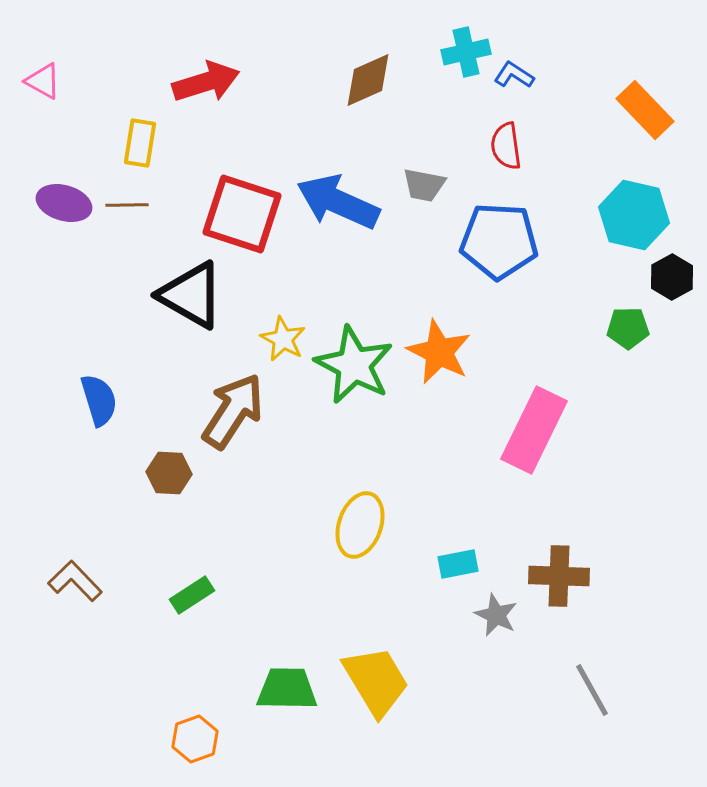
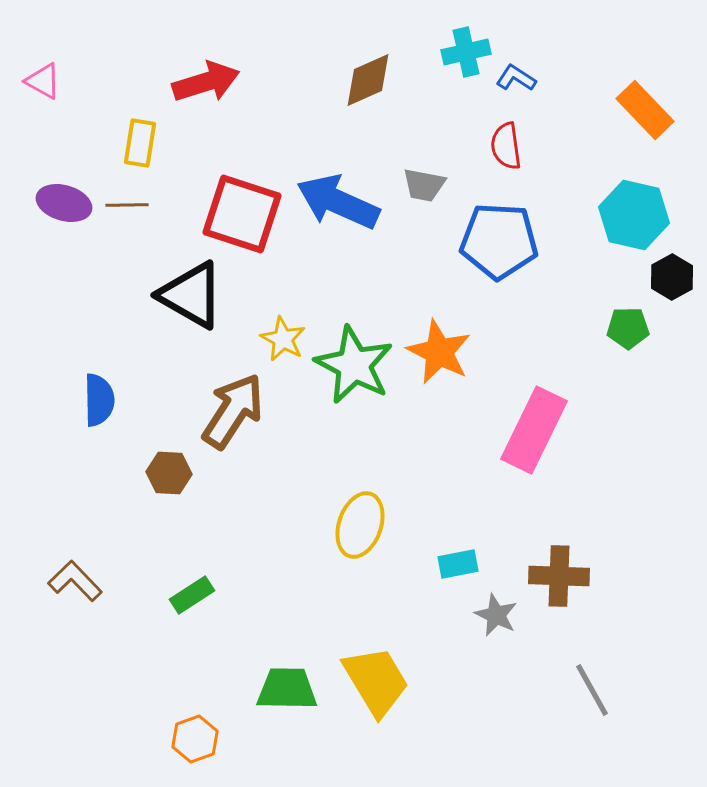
blue L-shape: moved 2 px right, 3 px down
blue semicircle: rotated 16 degrees clockwise
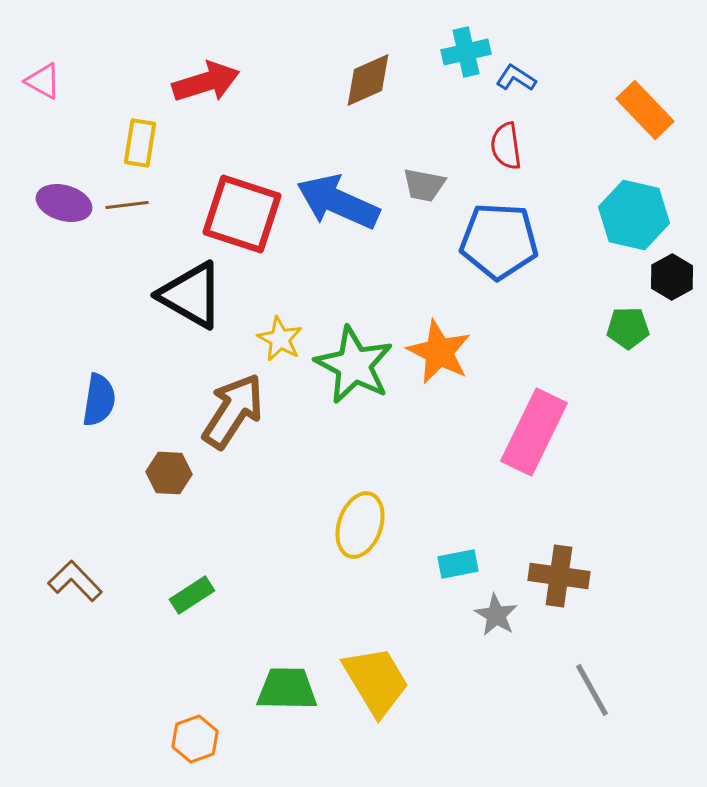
brown line: rotated 6 degrees counterclockwise
yellow star: moved 3 px left
blue semicircle: rotated 10 degrees clockwise
pink rectangle: moved 2 px down
brown cross: rotated 6 degrees clockwise
gray star: rotated 6 degrees clockwise
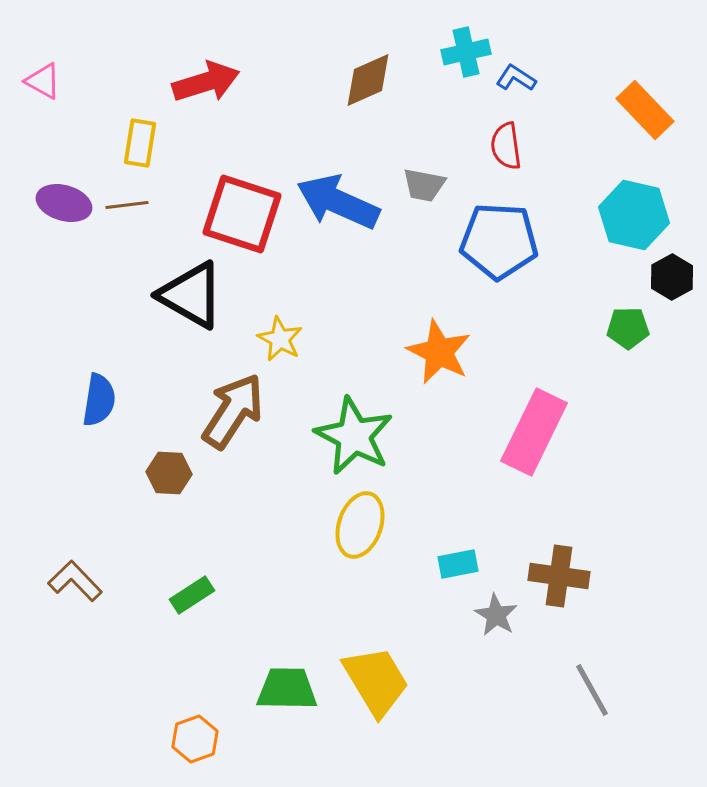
green star: moved 71 px down
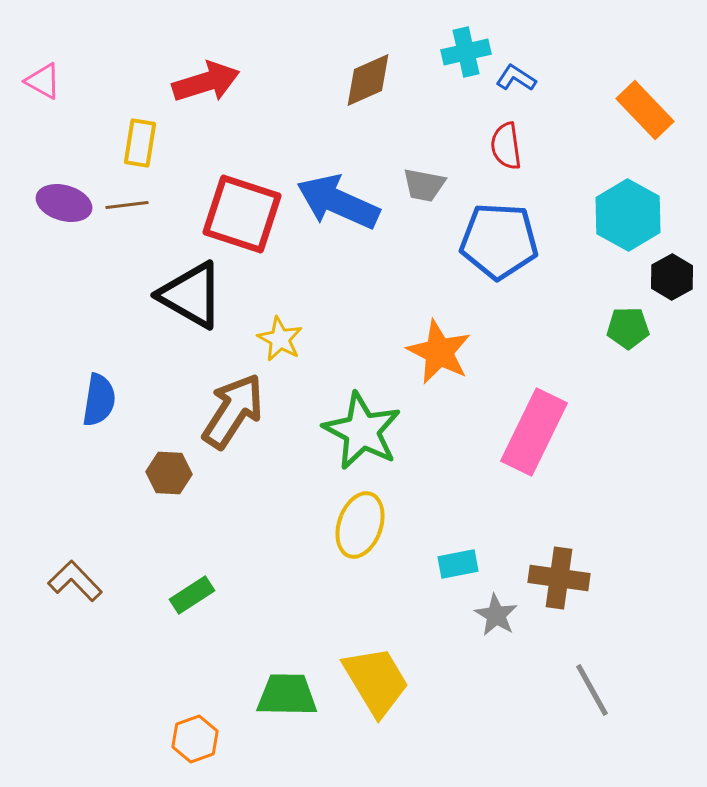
cyan hexagon: moved 6 px left; rotated 16 degrees clockwise
green star: moved 8 px right, 5 px up
brown cross: moved 2 px down
green trapezoid: moved 6 px down
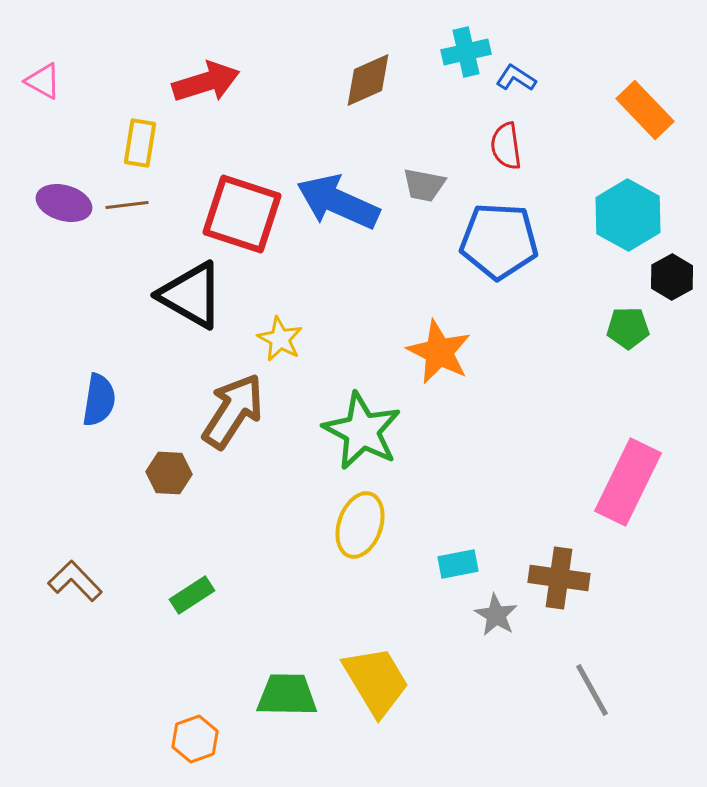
pink rectangle: moved 94 px right, 50 px down
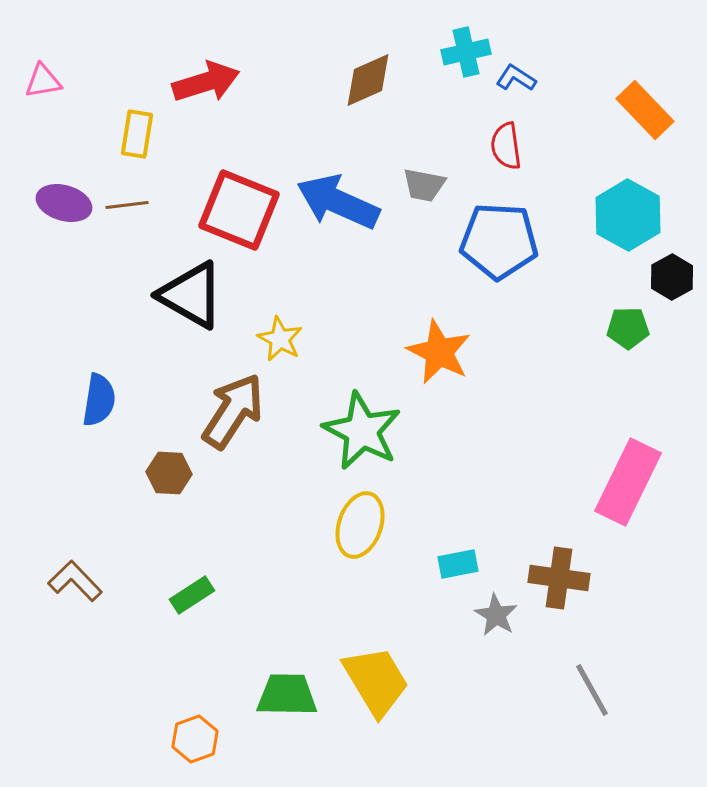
pink triangle: rotated 39 degrees counterclockwise
yellow rectangle: moved 3 px left, 9 px up
red square: moved 3 px left, 4 px up; rotated 4 degrees clockwise
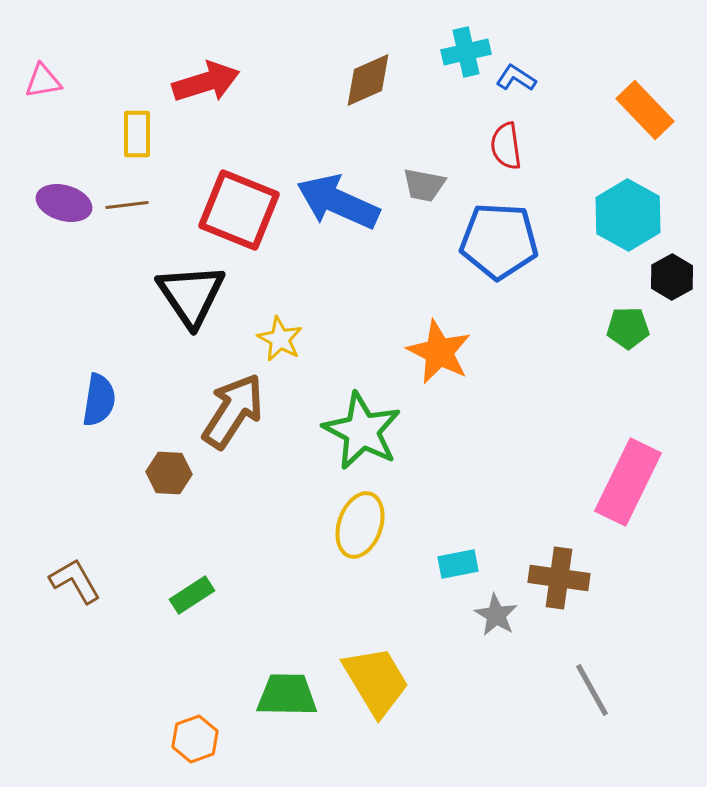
yellow rectangle: rotated 9 degrees counterclockwise
black triangle: rotated 26 degrees clockwise
brown L-shape: rotated 14 degrees clockwise
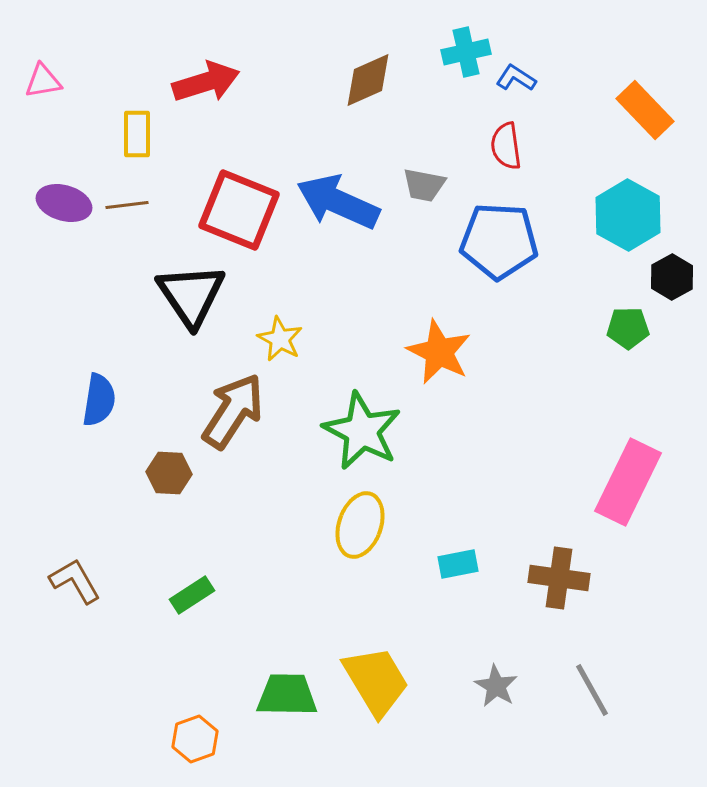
gray star: moved 71 px down
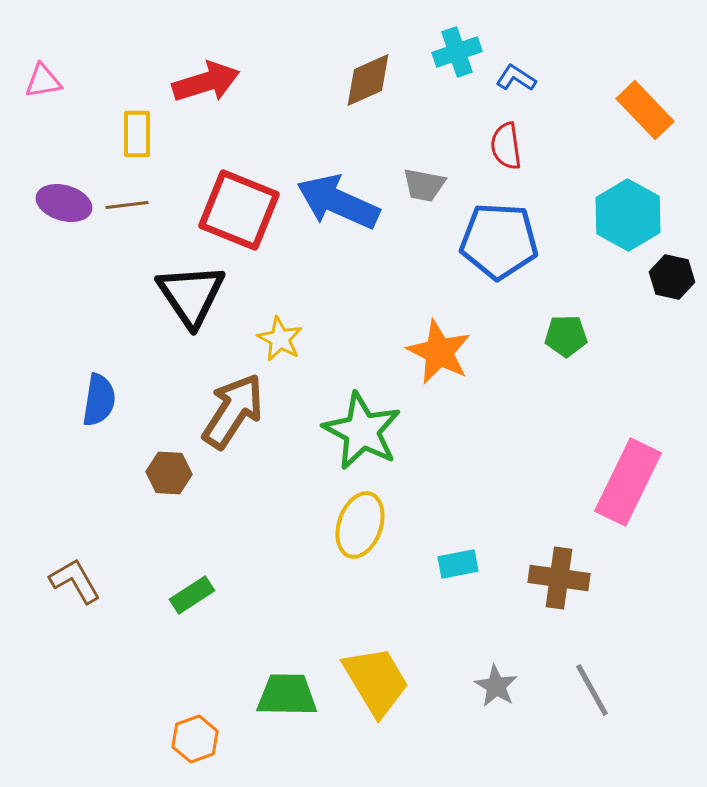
cyan cross: moved 9 px left; rotated 6 degrees counterclockwise
black hexagon: rotated 18 degrees counterclockwise
green pentagon: moved 62 px left, 8 px down
